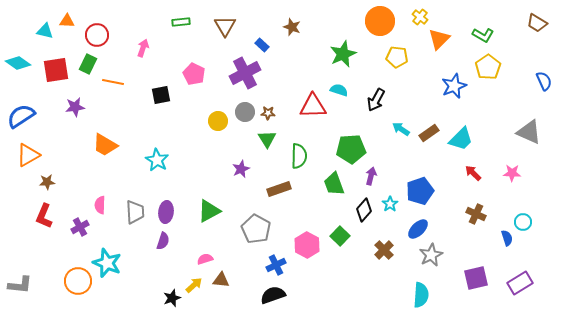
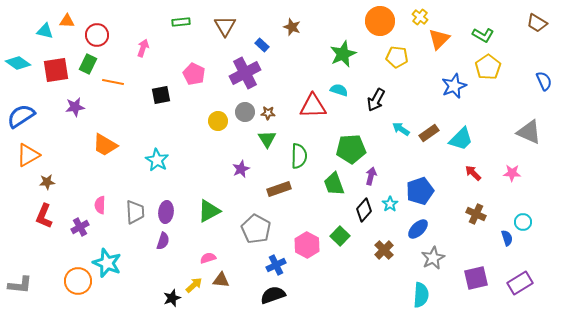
gray star at (431, 255): moved 2 px right, 3 px down
pink semicircle at (205, 259): moved 3 px right, 1 px up
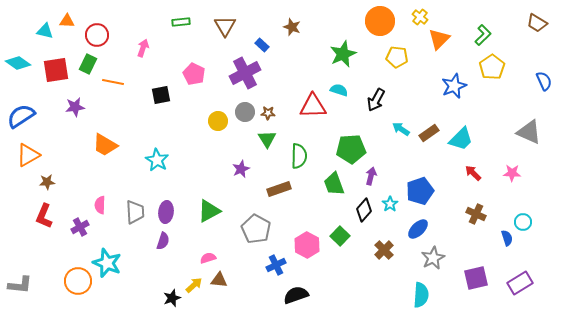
green L-shape at (483, 35): rotated 75 degrees counterclockwise
yellow pentagon at (488, 67): moved 4 px right
brown triangle at (221, 280): moved 2 px left
black semicircle at (273, 295): moved 23 px right
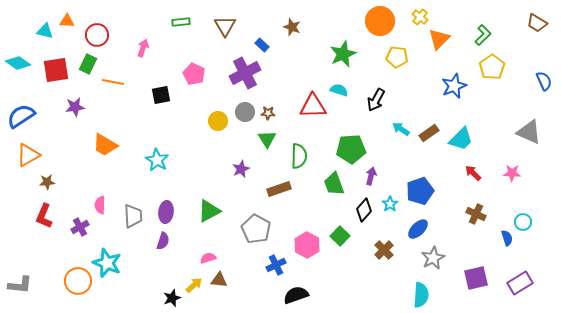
gray trapezoid at (135, 212): moved 2 px left, 4 px down
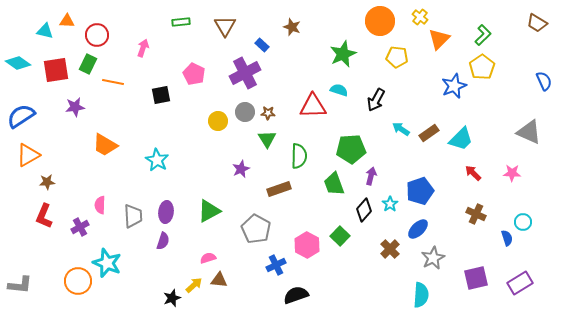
yellow pentagon at (492, 67): moved 10 px left
brown cross at (384, 250): moved 6 px right, 1 px up
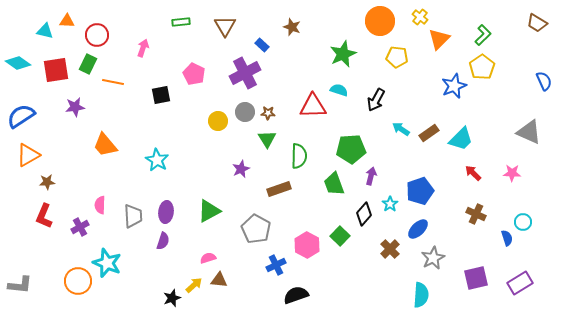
orange trapezoid at (105, 145): rotated 20 degrees clockwise
black diamond at (364, 210): moved 4 px down
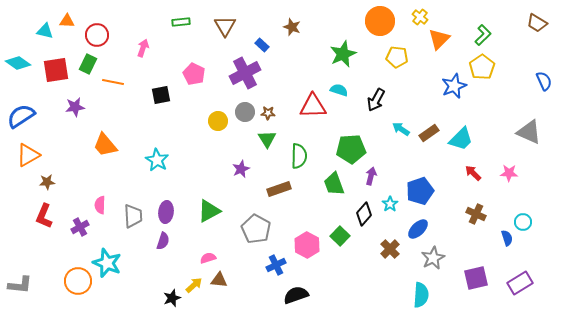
pink star at (512, 173): moved 3 px left
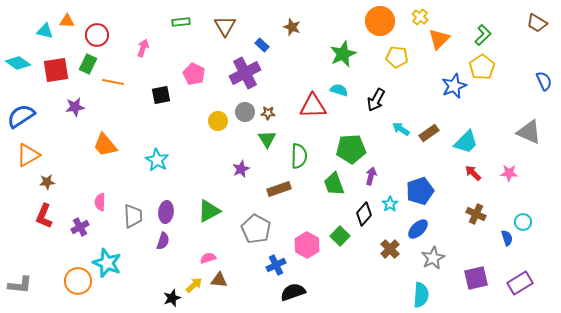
cyan trapezoid at (461, 139): moved 5 px right, 3 px down
pink semicircle at (100, 205): moved 3 px up
black semicircle at (296, 295): moved 3 px left, 3 px up
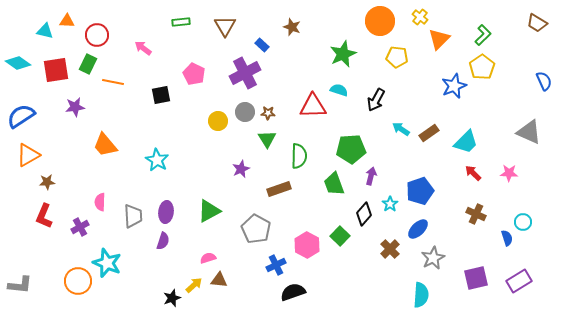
pink arrow at (143, 48): rotated 72 degrees counterclockwise
purple rectangle at (520, 283): moved 1 px left, 2 px up
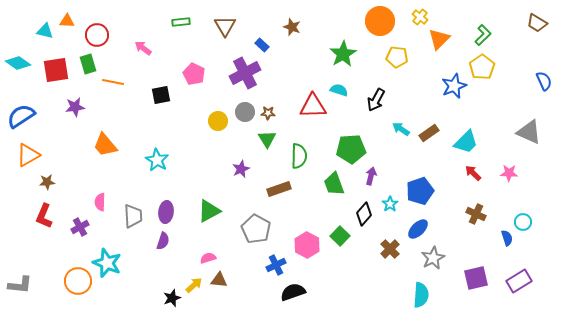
green star at (343, 54): rotated 8 degrees counterclockwise
green rectangle at (88, 64): rotated 42 degrees counterclockwise
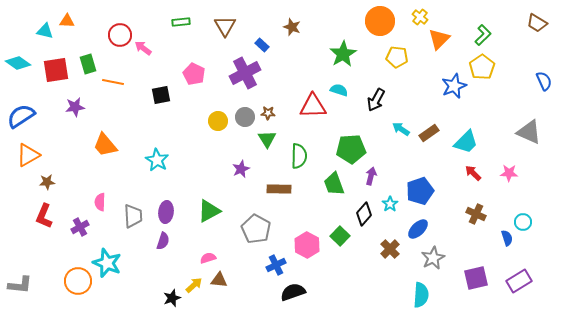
red circle at (97, 35): moved 23 px right
gray circle at (245, 112): moved 5 px down
brown rectangle at (279, 189): rotated 20 degrees clockwise
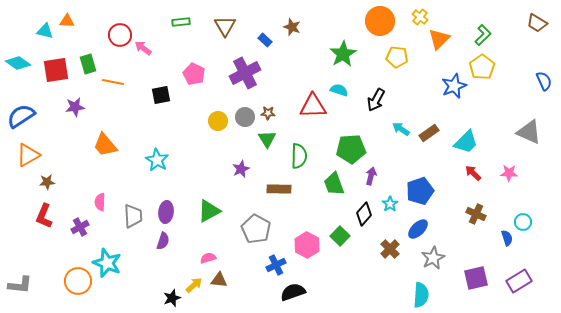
blue rectangle at (262, 45): moved 3 px right, 5 px up
